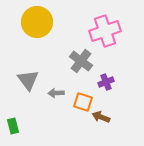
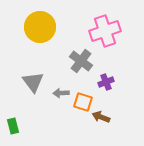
yellow circle: moved 3 px right, 5 px down
gray triangle: moved 5 px right, 2 px down
gray arrow: moved 5 px right
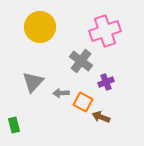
gray triangle: rotated 20 degrees clockwise
orange square: rotated 12 degrees clockwise
green rectangle: moved 1 px right, 1 px up
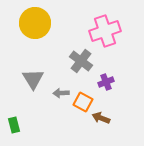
yellow circle: moved 5 px left, 4 px up
gray triangle: moved 3 px up; rotated 15 degrees counterclockwise
brown arrow: moved 1 px down
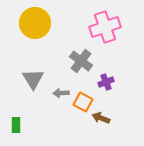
pink cross: moved 4 px up
green rectangle: moved 2 px right; rotated 14 degrees clockwise
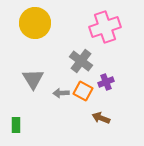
orange square: moved 11 px up
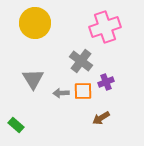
orange square: rotated 30 degrees counterclockwise
brown arrow: rotated 54 degrees counterclockwise
green rectangle: rotated 49 degrees counterclockwise
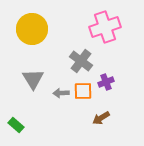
yellow circle: moved 3 px left, 6 px down
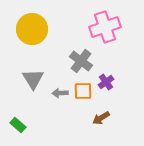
purple cross: rotated 14 degrees counterclockwise
gray arrow: moved 1 px left
green rectangle: moved 2 px right
